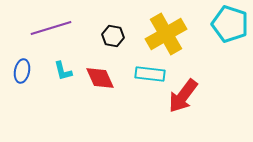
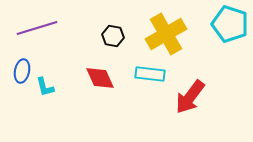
purple line: moved 14 px left
cyan L-shape: moved 18 px left, 16 px down
red arrow: moved 7 px right, 1 px down
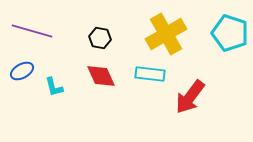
cyan pentagon: moved 9 px down
purple line: moved 5 px left, 3 px down; rotated 33 degrees clockwise
black hexagon: moved 13 px left, 2 px down
blue ellipse: rotated 50 degrees clockwise
red diamond: moved 1 px right, 2 px up
cyan L-shape: moved 9 px right
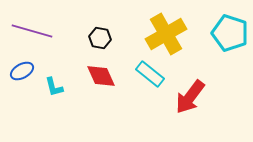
cyan rectangle: rotated 32 degrees clockwise
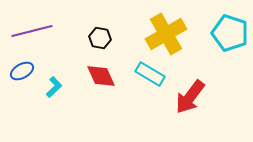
purple line: rotated 30 degrees counterclockwise
cyan rectangle: rotated 8 degrees counterclockwise
cyan L-shape: rotated 120 degrees counterclockwise
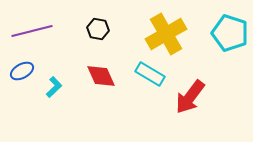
black hexagon: moved 2 px left, 9 px up
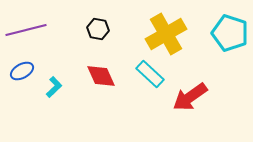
purple line: moved 6 px left, 1 px up
cyan rectangle: rotated 12 degrees clockwise
red arrow: rotated 18 degrees clockwise
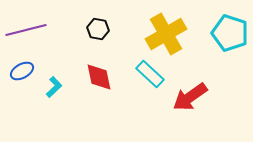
red diamond: moved 2 px left, 1 px down; rotated 12 degrees clockwise
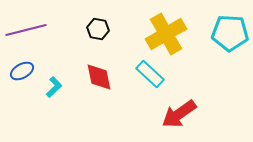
cyan pentagon: rotated 15 degrees counterclockwise
red arrow: moved 11 px left, 17 px down
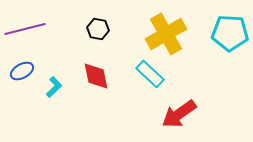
purple line: moved 1 px left, 1 px up
red diamond: moved 3 px left, 1 px up
